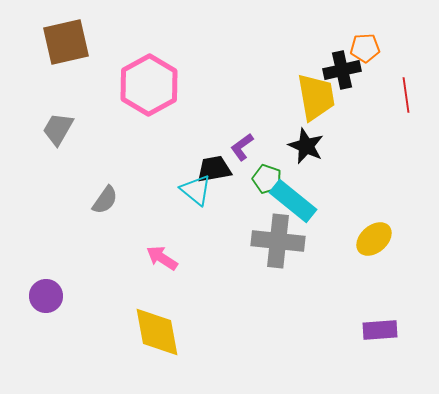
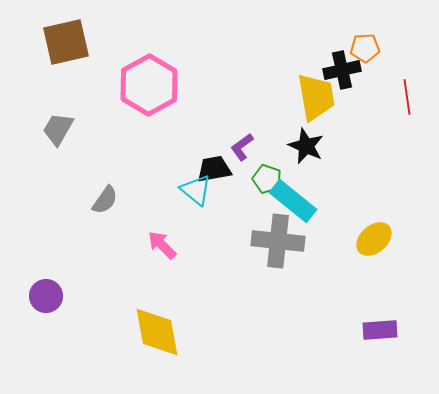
red line: moved 1 px right, 2 px down
pink arrow: moved 13 px up; rotated 12 degrees clockwise
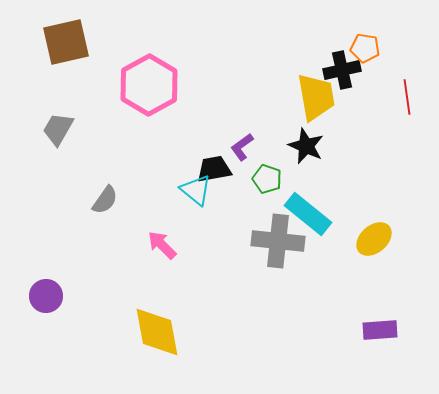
orange pentagon: rotated 12 degrees clockwise
cyan rectangle: moved 15 px right, 13 px down
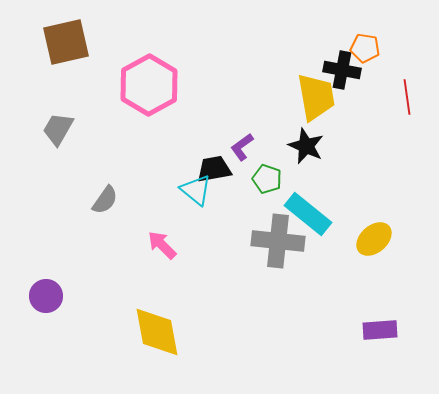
black cross: rotated 24 degrees clockwise
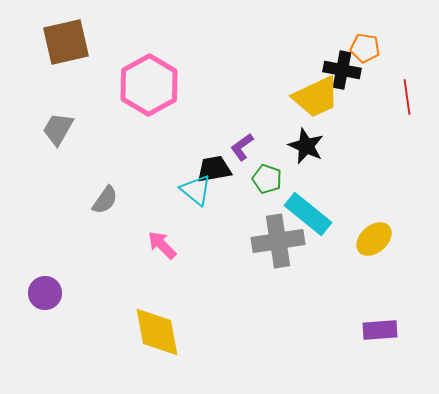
yellow trapezoid: rotated 75 degrees clockwise
gray cross: rotated 15 degrees counterclockwise
purple circle: moved 1 px left, 3 px up
